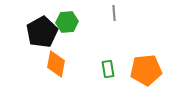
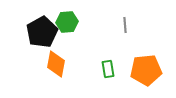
gray line: moved 11 px right, 12 px down
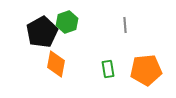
green hexagon: rotated 15 degrees counterclockwise
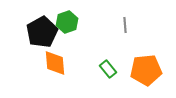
orange diamond: moved 1 px left, 1 px up; rotated 16 degrees counterclockwise
green rectangle: rotated 30 degrees counterclockwise
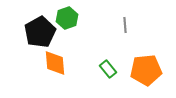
green hexagon: moved 4 px up
black pentagon: moved 2 px left
